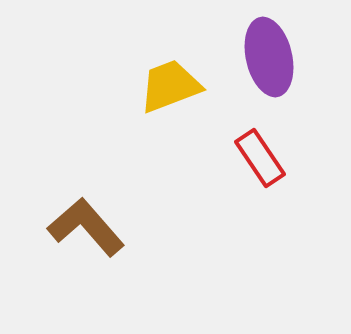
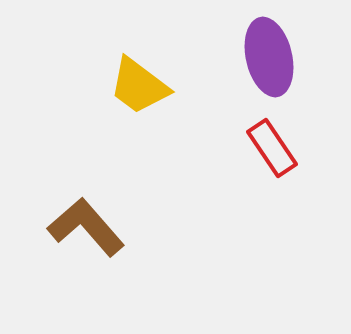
yellow trapezoid: moved 31 px left; rotated 122 degrees counterclockwise
red rectangle: moved 12 px right, 10 px up
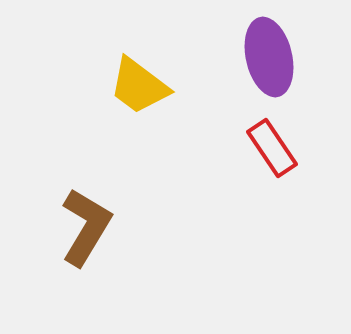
brown L-shape: rotated 72 degrees clockwise
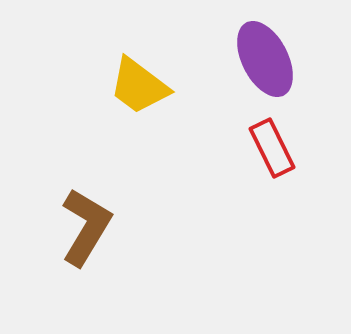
purple ellipse: moved 4 px left, 2 px down; rotated 14 degrees counterclockwise
red rectangle: rotated 8 degrees clockwise
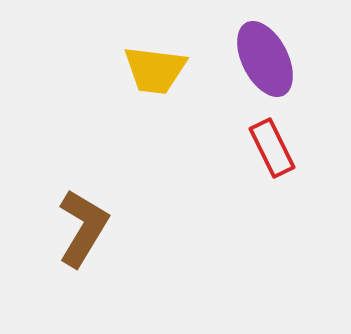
yellow trapezoid: moved 16 px right, 16 px up; rotated 30 degrees counterclockwise
brown L-shape: moved 3 px left, 1 px down
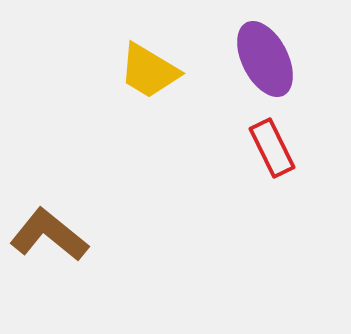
yellow trapezoid: moved 6 px left, 1 px down; rotated 24 degrees clockwise
brown L-shape: moved 34 px left, 7 px down; rotated 82 degrees counterclockwise
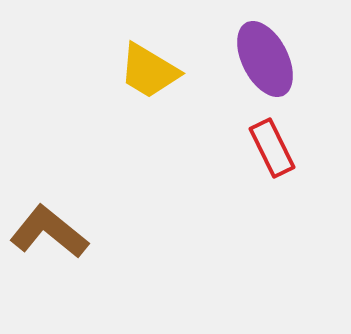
brown L-shape: moved 3 px up
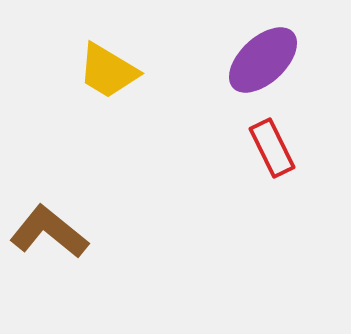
purple ellipse: moved 2 px left, 1 px down; rotated 74 degrees clockwise
yellow trapezoid: moved 41 px left
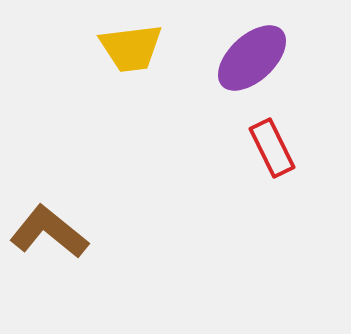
purple ellipse: moved 11 px left, 2 px up
yellow trapezoid: moved 23 px right, 23 px up; rotated 38 degrees counterclockwise
